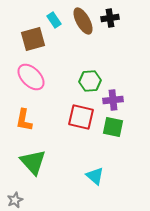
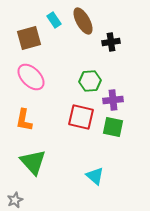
black cross: moved 1 px right, 24 px down
brown square: moved 4 px left, 1 px up
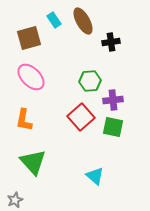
red square: rotated 36 degrees clockwise
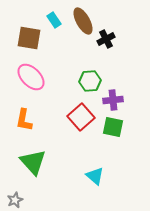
brown square: rotated 25 degrees clockwise
black cross: moved 5 px left, 3 px up; rotated 18 degrees counterclockwise
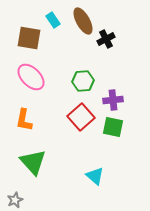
cyan rectangle: moved 1 px left
green hexagon: moved 7 px left
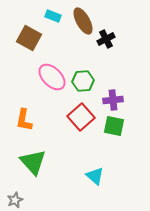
cyan rectangle: moved 4 px up; rotated 35 degrees counterclockwise
brown square: rotated 20 degrees clockwise
pink ellipse: moved 21 px right
green square: moved 1 px right, 1 px up
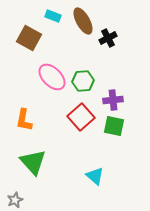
black cross: moved 2 px right, 1 px up
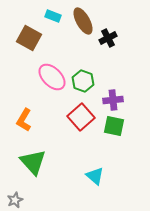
green hexagon: rotated 25 degrees clockwise
orange L-shape: rotated 20 degrees clockwise
